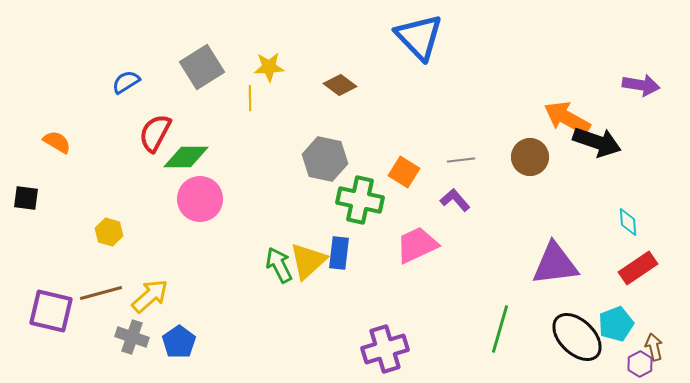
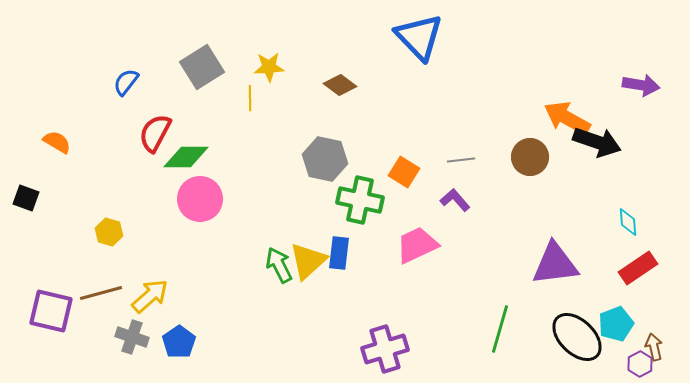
blue semicircle: rotated 20 degrees counterclockwise
black square: rotated 12 degrees clockwise
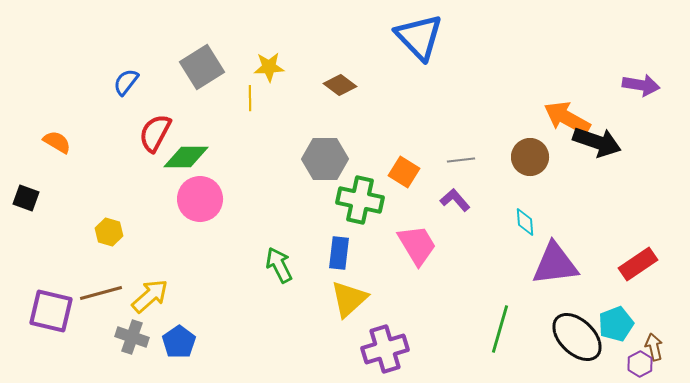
gray hexagon: rotated 12 degrees counterclockwise
cyan diamond: moved 103 px left
pink trapezoid: rotated 84 degrees clockwise
yellow triangle: moved 41 px right, 38 px down
red rectangle: moved 4 px up
